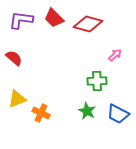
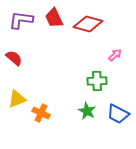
red trapezoid: rotated 20 degrees clockwise
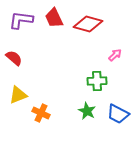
yellow triangle: moved 1 px right, 4 px up
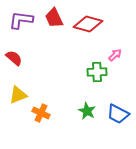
green cross: moved 9 px up
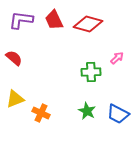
red trapezoid: moved 2 px down
pink arrow: moved 2 px right, 3 px down
green cross: moved 6 px left
yellow triangle: moved 3 px left, 4 px down
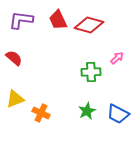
red trapezoid: moved 4 px right
red diamond: moved 1 px right, 1 px down
green star: rotated 18 degrees clockwise
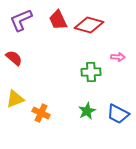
purple L-shape: rotated 30 degrees counterclockwise
pink arrow: moved 1 px right, 1 px up; rotated 48 degrees clockwise
